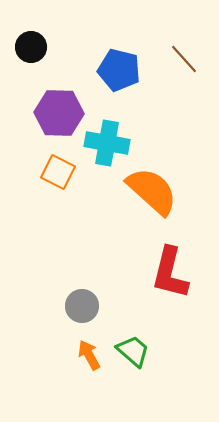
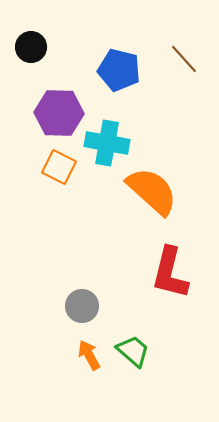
orange square: moved 1 px right, 5 px up
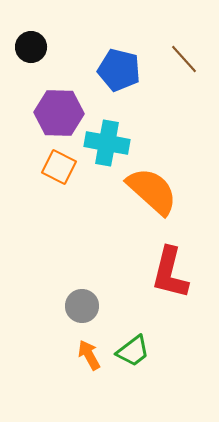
green trapezoid: rotated 102 degrees clockwise
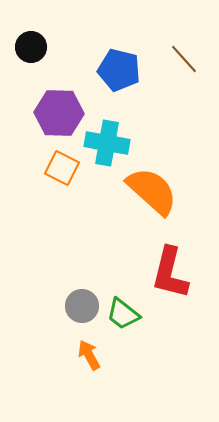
orange square: moved 3 px right, 1 px down
green trapezoid: moved 10 px left, 37 px up; rotated 75 degrees clockwise
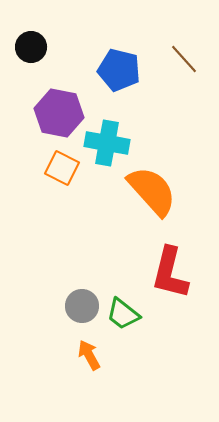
purple hexagon: rotated 9 degrees clockwise
orange semicircle: rotated 6 degrees clockwise
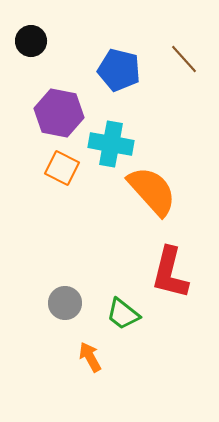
black circle: moved 6 px up
cyan cross: moved 4 px right, 1 px down
gray circle: moved 17 px left, 3 px up
orange arrow: moved 1 px right, 2 px down
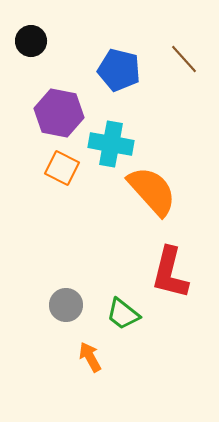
gray circle: moved 1 px right, 2 px down
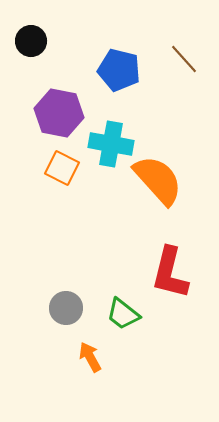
orange semicircle: moved 6 px right, 11 px up
gray circle: moved 3 px down
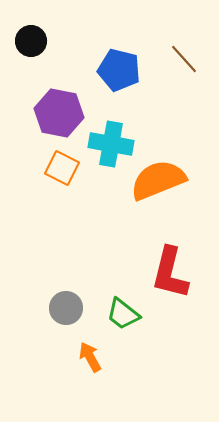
orange semicircle: rotated 70 degrees counterclockwise
